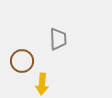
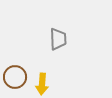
brown circle: moved 7 px left, 16 px down
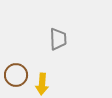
brown circle: moved 1 px right, 2 px up
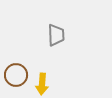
gray trapezoid: moved 2 px left, 4 px up
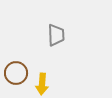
brown circle: moved 2 px up
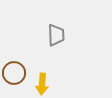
brown circle: moved 2 px left
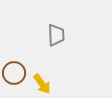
yellow arrow: rotated 40 degrees counterclockwise
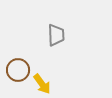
brown circle: moved 4 px right, 3 px up
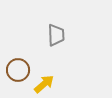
yellow arrow: moved 2 px right; rotated 95 degrees counterclockwise
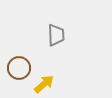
brown circle: moved 1 px right, 2 px up
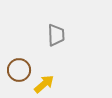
brown circle: moved 2 px down
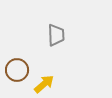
brown circle: moved 2 px left
